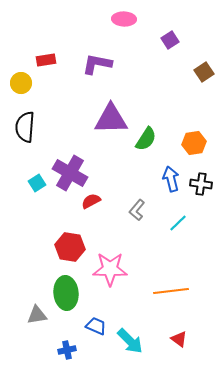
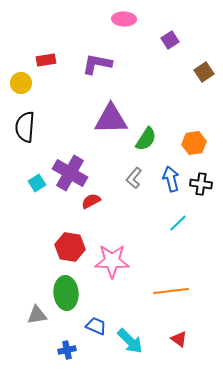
gray L-shape: moved 3 px left, 32 px up
pink star: moved 2 px right, 8 px up
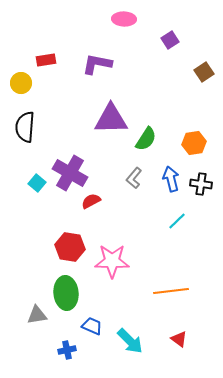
cyan square: rotated 18 degrees counterclockwise
cyan line: moved 1 px left, 2 px up
blue trapezoid: moved 4 px left
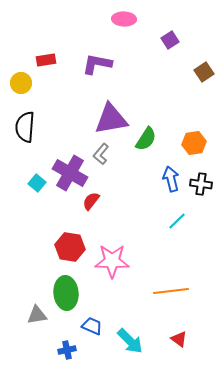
purple triangle: rotated 9 degrees counterclockwise
gray L-shape: moved 33 px left, 24 px up
red semicircle: rotated 24 degrees counterclockwise
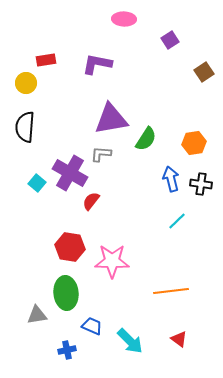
yellow circle: moved 5 px right
gray L-shape: rotated 55 degrees clockwise
